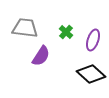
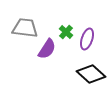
purple ellipse: moved 6 px left, 1 px up
purple semicircle: moved 6 px right, 7 px up
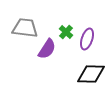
black diamond: rotated 40 degrees counterclockwise
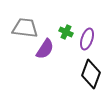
green cross: rotated 16 degrees counterclockwise
purple semicircle: moved 2 px left
black diamond: rotated 72 degrees counterclockwise
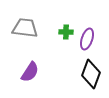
green cross: rotated 24 degrees counterclockwise
purple semicircle: moved 15 px left, 23 px down
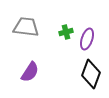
gray trapezoid: moved 1 px right, 1 px up
green cross: rotated 16 degrees counterclockwise
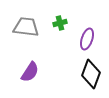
green cross: moved 6 px left, 9 px up
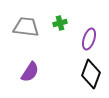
purple ellipse: moved 2 px right
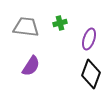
purple semicircle: moved 1 px right, 6 px up
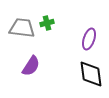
green cross: moved 13 px left
gray trapezoid: moved 4 px left, 1 px down
black diamond: rotated 28 degrees counterclockwise
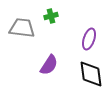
green cross: moved 4 px right, 7 px up
purple semicircle: moved 18 px right, 1 px up
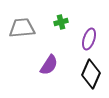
green cross: moved 10 px right, 6 px down
gray trapezoid: rotated 12 degrees counterclockwise
black diamond: rotated 32 degrees clockwise
